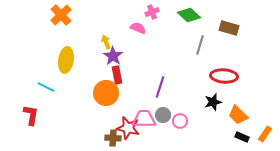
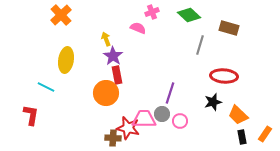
yellow arrow: moved 3 px up
purple line: moved 10 px right, 6 px down
gray circle: moved 1 px left, 1 px up
black rectangle: rotated 56 degrees clockwise
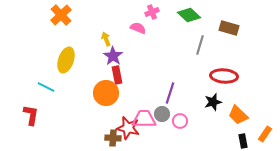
yellow ellipse: rotated 10 degrees clockwise
black rectangle: moved 1 px right, 4 px down
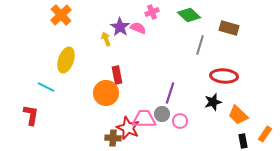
purple star: moved 7 px right, 29 px up
red star: rotated 10 degrees clockwise
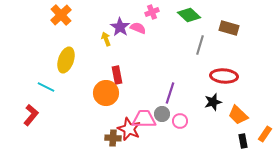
red L-shape: rotated 30 degrees clockwise
red star: moved 1 px right, 1 px down
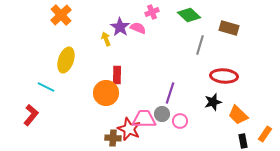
red rectangle: rotated 12 degrees clockwise
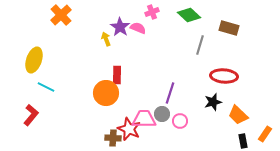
yellow ellipse: moved 32 px left
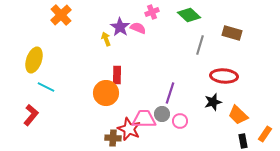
brown rectangle: moved 3 px right, 5 px down
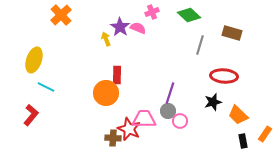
gray circle: moved 6 px right, 3 px up
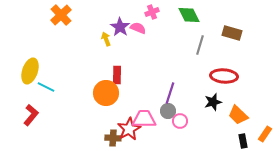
green diamond: rotated 20 degrees clockwise
yellow ellipse: moved 4 px left, 11 px down
red star: rotated 20 degrees clockwise
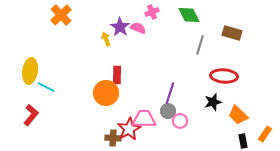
yellow ellipse: rotated 10 degrees counterclockwise
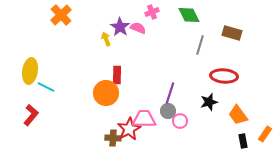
black star: moved 4 px left
orange trapezoid: rotated 10 degrees clockwise
